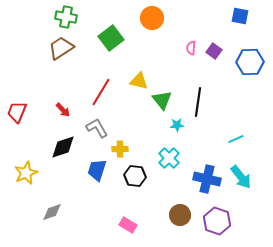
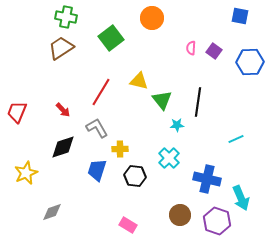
cyan arrow: moved 21 px down; rotated 15 degrees clockwise
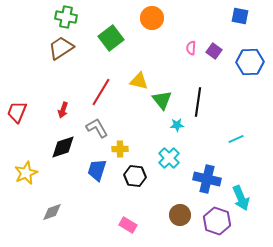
red arrow: rotated 63 degrees clockwise
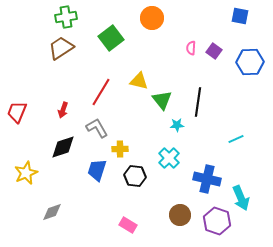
green cross: rotated 20 degrees counterclockwise
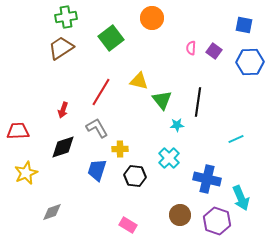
blue square: moved 4 px right, 9 px down
red trapezoid: moved 1 px right, 19 px down; rotated 65 degrees clockwise
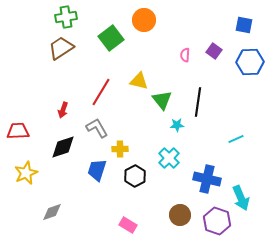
orange circle: moved 8 px left, 2 px down
pink semicircle: moved 6 px left, 7 px down
black hexagon: rotated 25 degrees clockwise
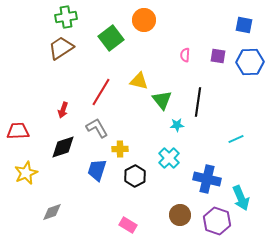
purple square: moved 4 px right, 5 px down; rotated 28 degrees counterclockwise
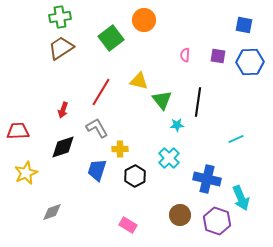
green cross: moved 6 px left
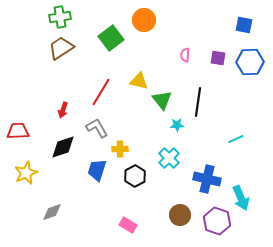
purple square: moved 2 px down
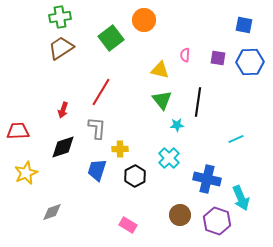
yellow triangle: moved 21 px right, 11 px up
gray L-shape: rotated 35 degrees clockwise
